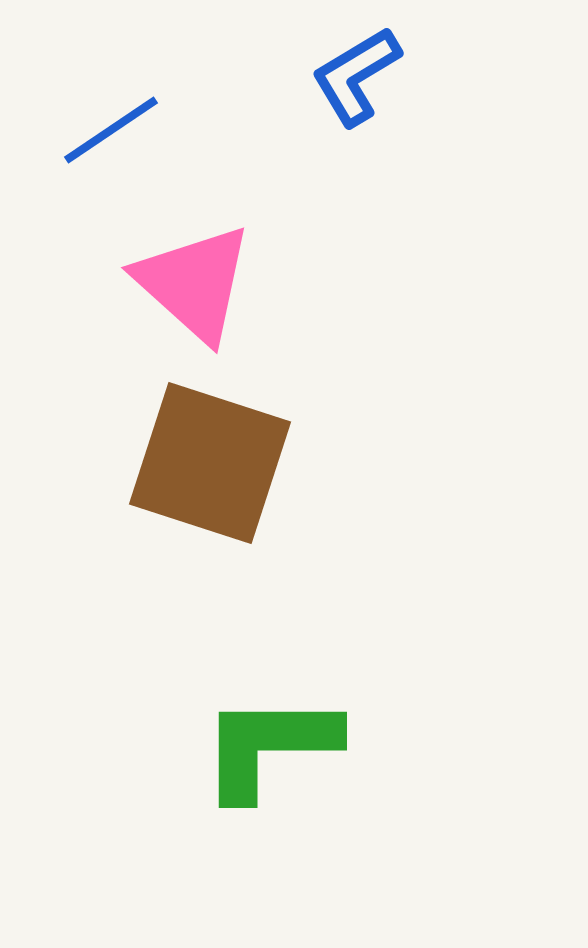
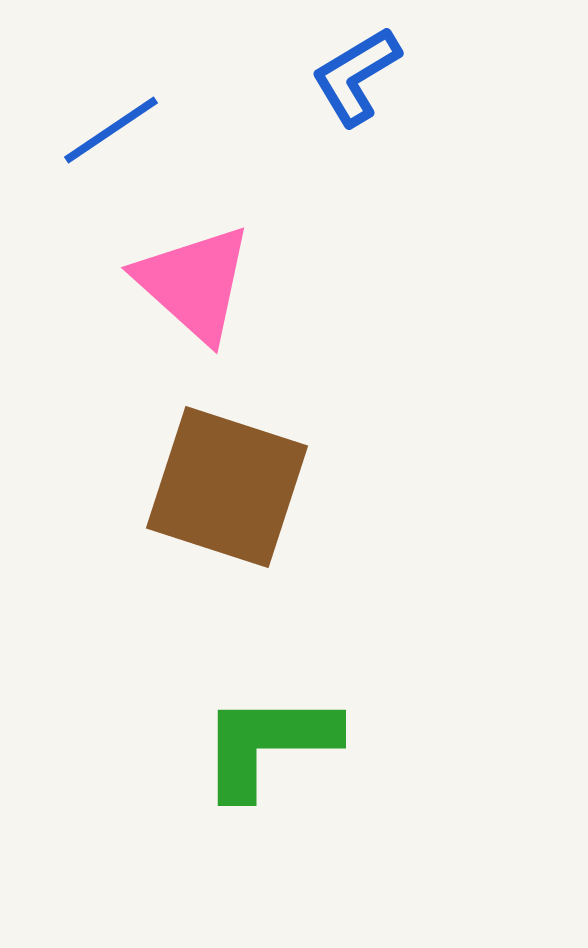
brown square: moved 17 px right, 24 px down
green L-shape: moved 1 px left, 2 px up
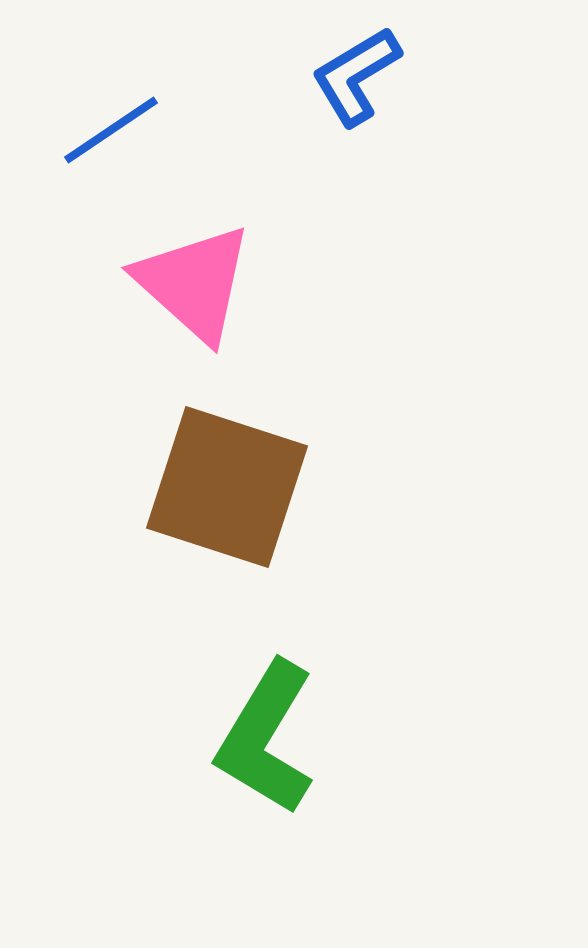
green L-shape: moved 2 px left, 6 px up; rotated 59 degrees counterclockwise
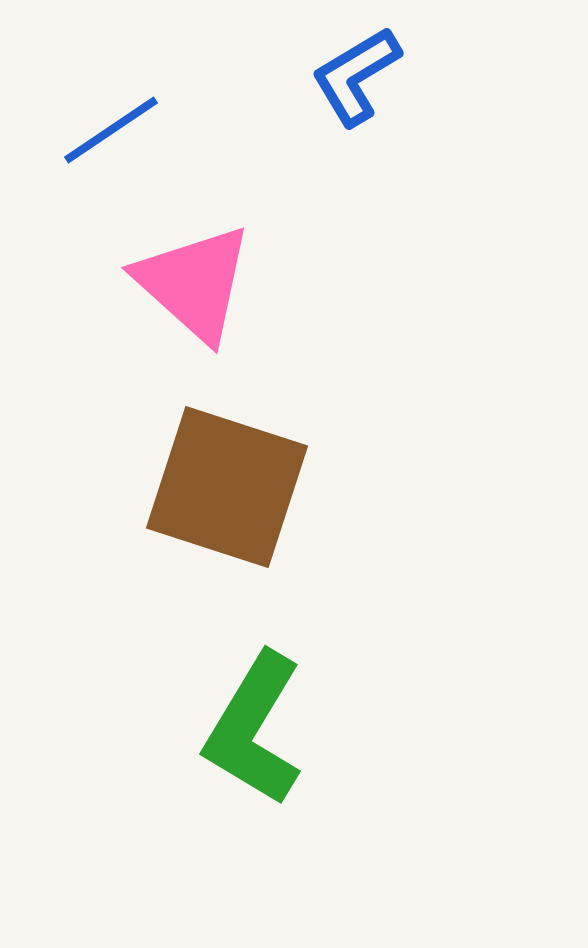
green L-shape: moved 12 px left, 9 px up
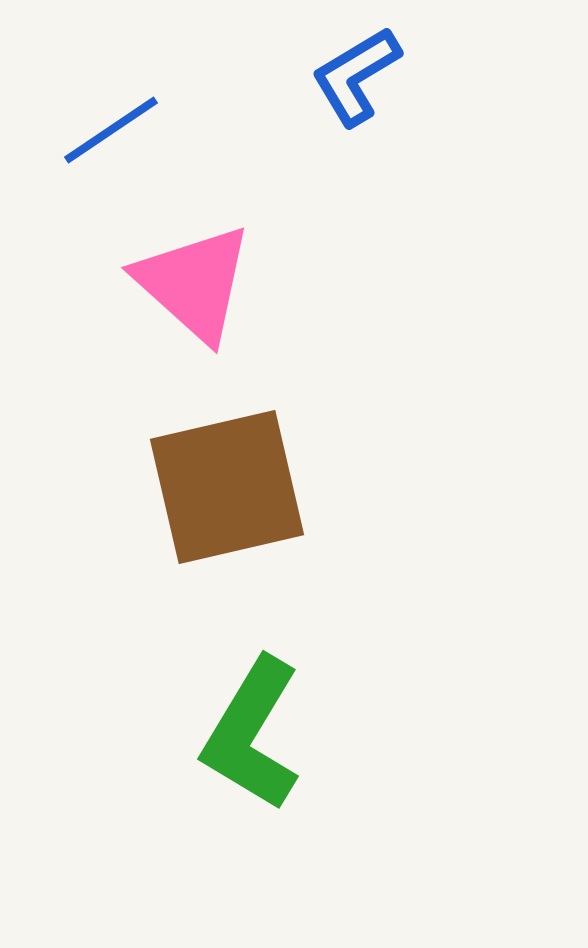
brown square: rotated 31 degrees counterclockwise
green L-shape: moved 2 px left, 5 px down
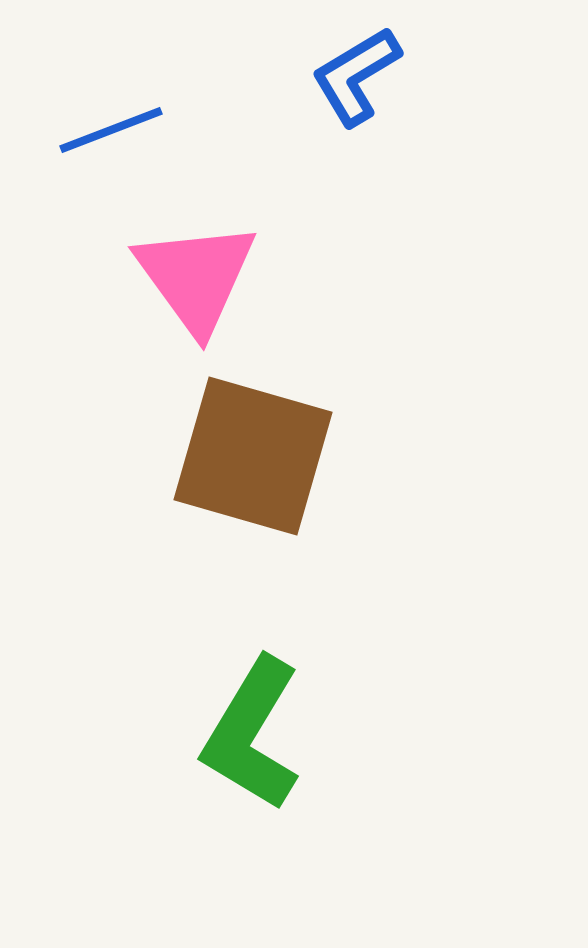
blue line: rotated 13 degrees clockwise
pink triangle: moved 2 px right, 6 px up; rotated 12 degrees clockwise
brown square: moved 26 px right, 31 px up; rotated 29 degrees clockwise
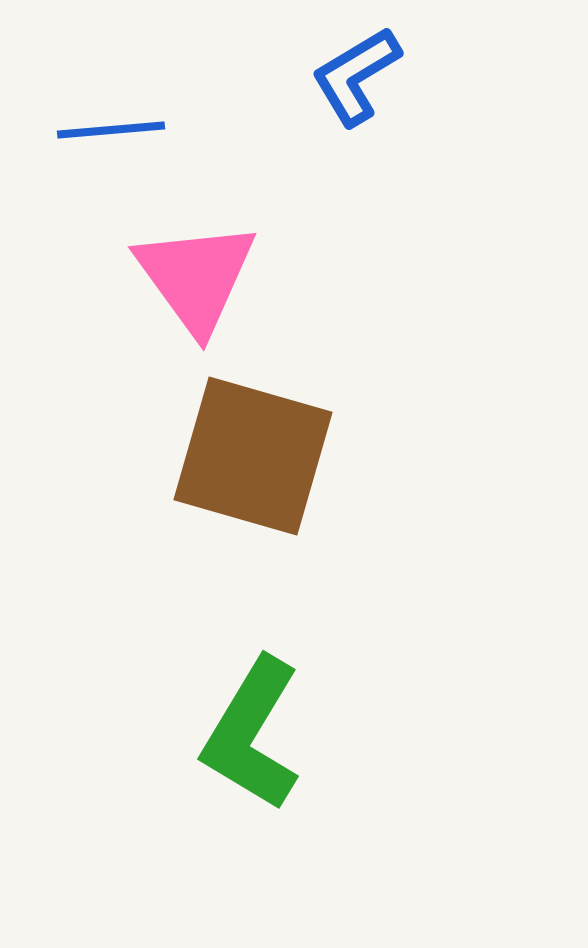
blue line: rotated 16 degrees clockwise
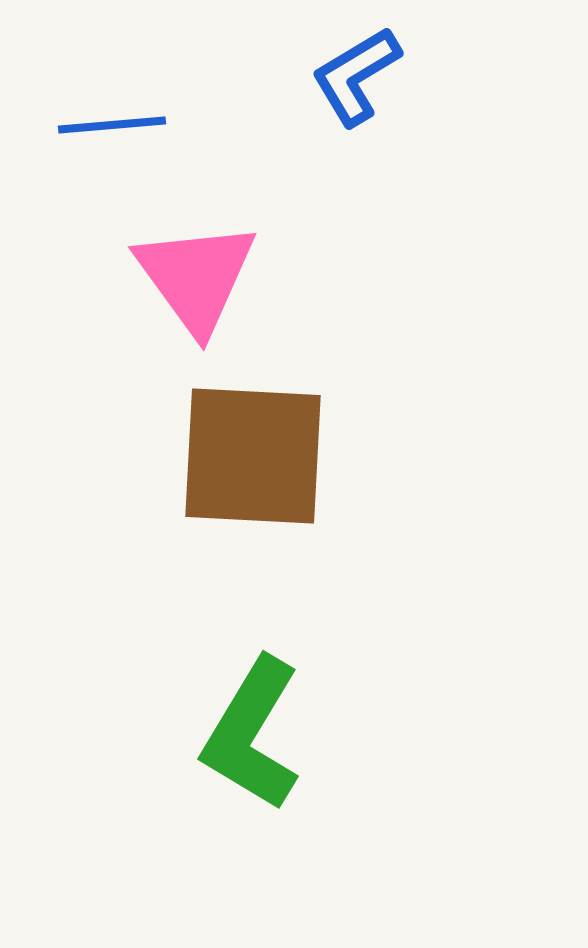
blue line: moved 1 px right, 5 px up
brown square: rotated 13 degrees counterclockwise
